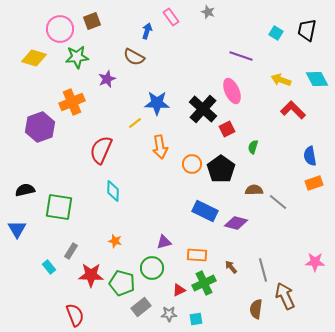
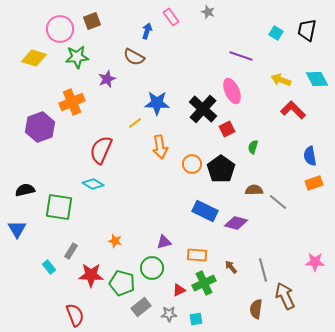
cyan diamond at (113, 191): moved 20 px left, 7 px up; rotated 60 degrees counterclockwise
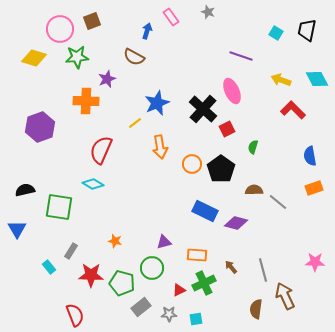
orange cross at (72, 102): moved 14 px right, 1 px up; rotated 25 degrees clockwise
blue star at (157, 103): rotated 25 degrees counterclockwise
orange rectangle at (314, 183): moved 5 px down
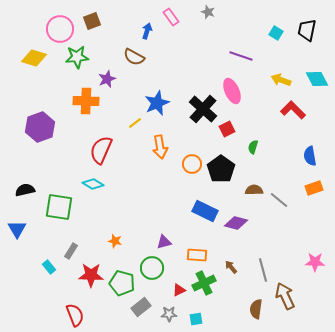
gray line at (278, 202): moved 1 px right, 2 px up
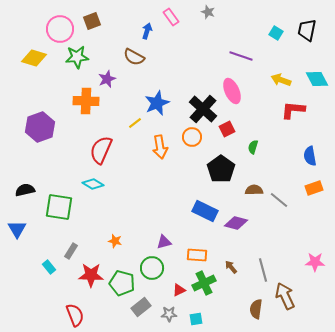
red L-shape at (293, 110): rotated 40 degrees counterclockwise
orange circle at (192, 164): moved 27 px up
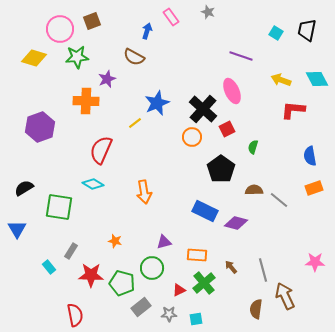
orange arrow at (160, 147): moved 16 px left, 45 px down
black semicircle at (25, 190): moved 1 px left, 2 px up; rotated 18 degrees counterclockwise
green cross at (204, 283): rotated 15 degrees counterclockwise
red semicircle at (75, 315): rotated 10 degrees clockwise
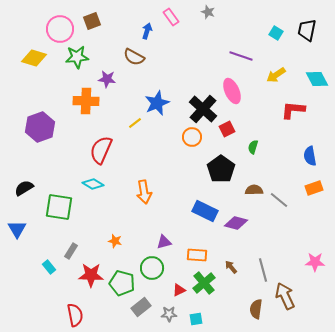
purple star at (107, 79): rotated 30 degrees clockwise
yellow arrow at (281, 80): moved 5 px left, 5 px up; rotated 54 degrees counterclockwise
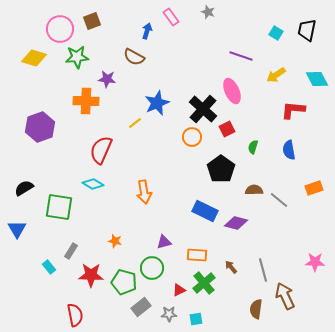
blue semicircle at (310, 156): moved 21 px left, 6 px up
green pentagon at (122, 283): moved 2 px right, 1 px up
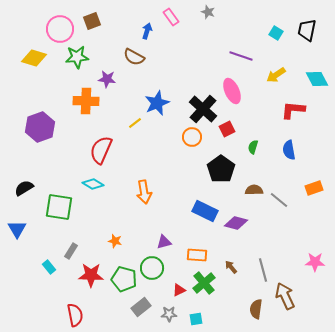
green pentagon at (124, 282): moved 3 px up
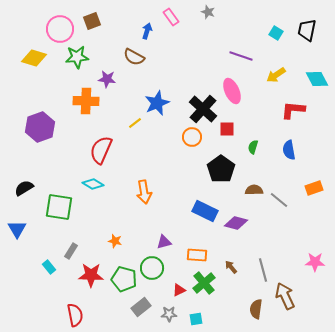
red square at (227, 129): rotated 28 degrees clockwise
